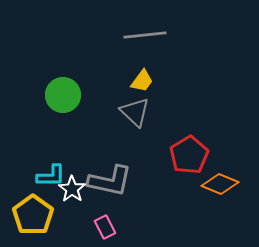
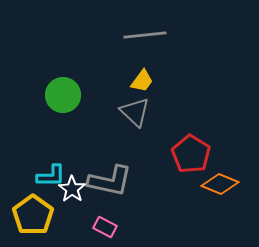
red pentagon: moved 2 px right, 1 px up; rotated 9 degrees counterclockwise
pink rectangle: rotated 35 degrees counterclockwise
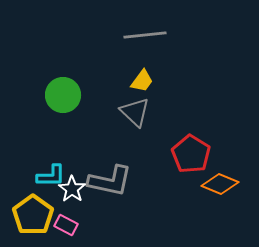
pink rectangle: moved 39 px left, 2 px up
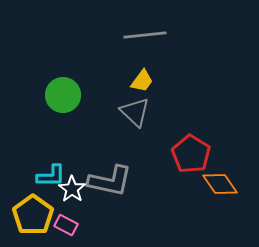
orange diamond: rotated 33 degrees clockwise
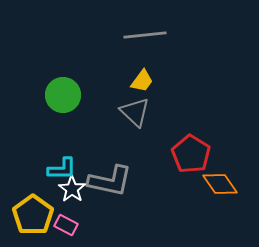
cyan L-shape: moved 11 px right, 7 px up
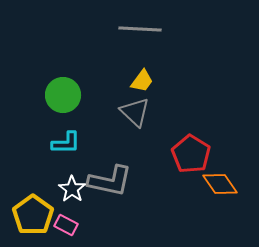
gray line: moved 5 px left, 6 px up; rotated 9 degrees clockwise
cyan L-shape: moved 4 px right, 26 px up
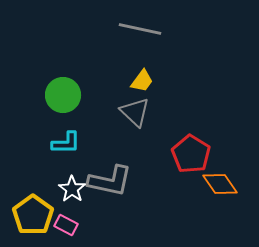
gray line: rotated 9 degrees clockwise
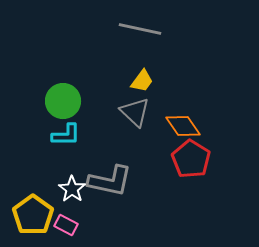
green circle: moved 6 px down
cyan L-shape: moved 8 px up
red pentagon: moved 5 px down
orange diamond: moved 37 px left, 58 px up
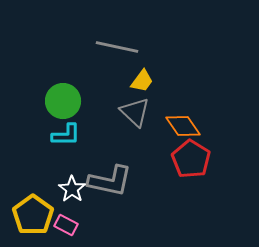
gray line: moved 23 px left, 18 px down
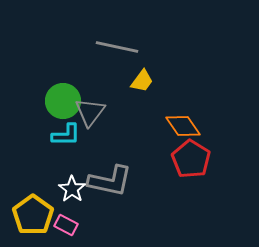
gray triangle: moved 45 px left; rotated 24 degrees clockwise
